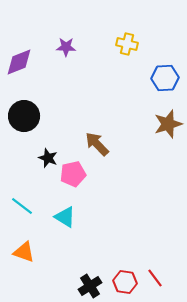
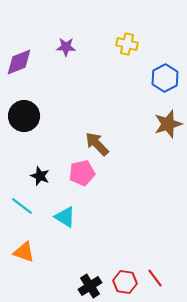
blue hexagon: rotated 24 degrees counterclockwise
black star: moved 8 px left, 18 px down
pink pentagon: moved 9 px right, 1 px up
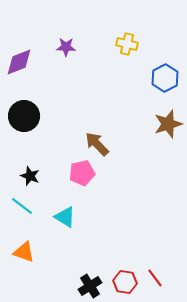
black star: moved 10 px left
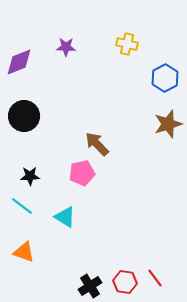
black star: rotated 24 degrees counterclockwise
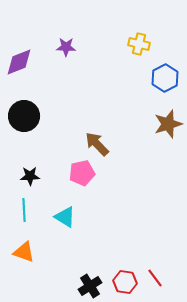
yellow cross: moved 12 px right
cyan line: moved 2 px right, 4 px down; rotated 50 degrees clockwise
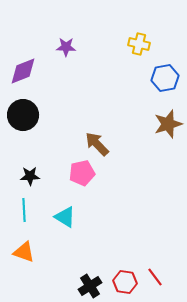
purple diamond: moved 4 px right, 9 px down
blue hexagon: rotated 16 degrees clockwise
black circle: moved 1 px left, 1 px up
red line: moved 1 px up
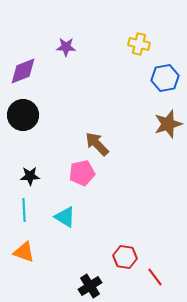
red hexagon: moved 25 px up
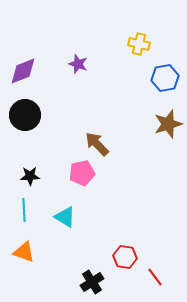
purple star: moved 12 px right, 17 px down; rotated 18 degrees clockwise
black circle: moved 2 px right
black cross: moved 2 px right, 4 px up
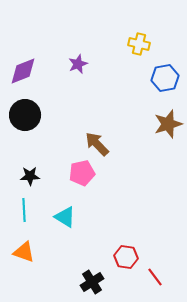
purple star: rotated 30 degrees clockwise
red hexagon: moved 1 px right
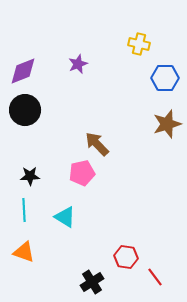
blue hexagon: rotated 12 degrees clockwise
black circle: moved 5 px up
brown star: moved 1 px left
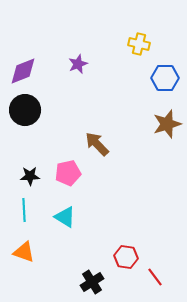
pink pentagon: moved 14 px left
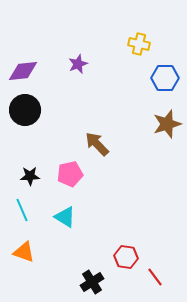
purple diamond: rotated 16 degrees clockwise
pink pentagon: moved 2 px right, 1 px down
cyan line: moved 2 px left; rotated 20 degrees counterclockwise
